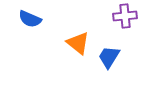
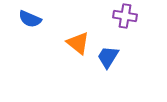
purple cross: rotated 15 degrees clockwise
blue trapezoid: moved 1 px left
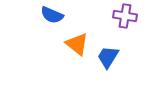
blue semicircle: moved 22 px right, 4 px up
orange triangle: moved 1 px left, 1 px down
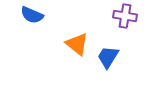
blue semicircle: moved 20 px left
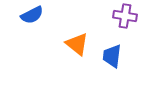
blue semicircle: rotated 50 degrees counterclockwise
blue trapezoid: moved 4 px right, 1 px up; rotated 25 degrees counterclockwise
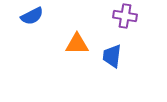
blue semicircle: moved 1 px down
orange triangle: rotated 40 degrees counterclockwise
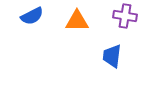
orange triangle: moved 23 px up
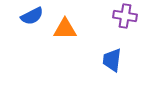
orange triangle: moved 12 px left, 8 px down
blue trapezoid: moved 4 px down
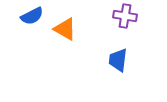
orange triangle: rotated 30 degrees clockwise
blue trapezoid: moved 6 px right
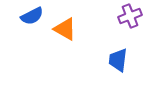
purple cross: moved 5 px right; rotated 30 degrees counterclockwise
